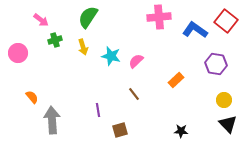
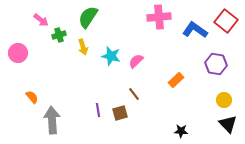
green cross: moved 4 px right, 5 px up
brown square: moved 17 px up
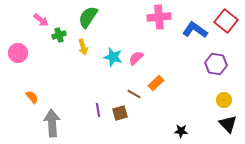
cyan star: moved 2 px right, 1 px down
pink semicircle: moved 3 px up
orange rectangle: moved 20 px left, 3 px down
brown line: rotated 24 degrees counterclockwise
gray arrow: moved 3 px down
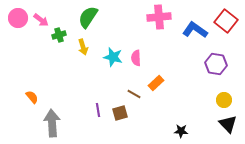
pink circle: moved 35 px up
pink semicircle: rotated 49 degrees counterclockwise
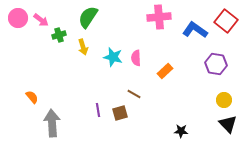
orange rectangle: moved 9 px right, 12 px up
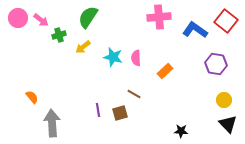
yellow arrow: rotated 70 degrees clockwise
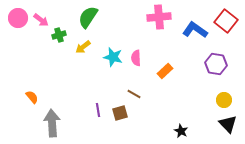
black star: rotated 24 degrees clockwise
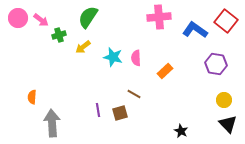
orange semicircle: rotated 136 degrees counterclockwise
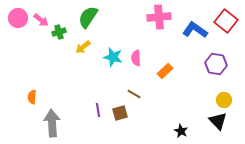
green cross: moved 3 px up
black triangle: moved 10 px left, 3 px up
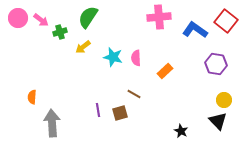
green cross: moved 1 px right
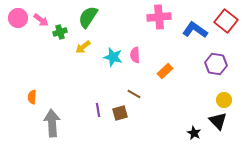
pink semicircle: moved 1 px left, 3 px up
black star: moved 13 px right, 2 px down
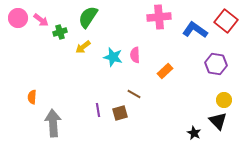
gray arrow: moved 1 px right
